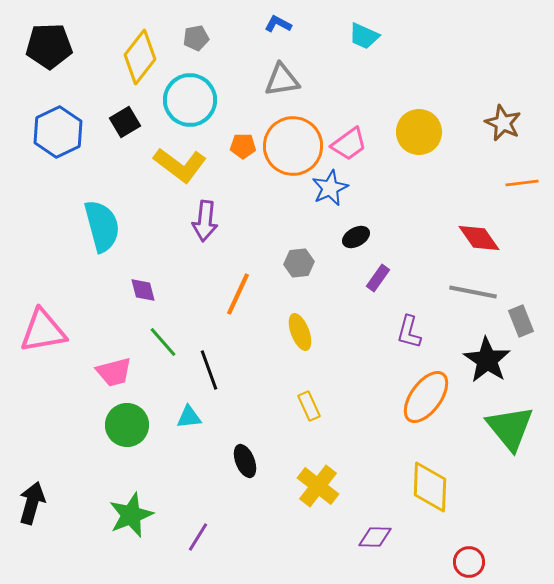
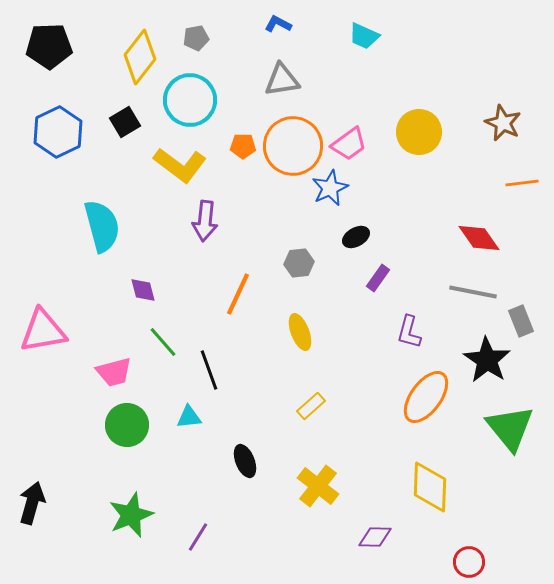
yellow rectangle at (309, 406): moved 2 px right; rotated 72 degrees clockwise
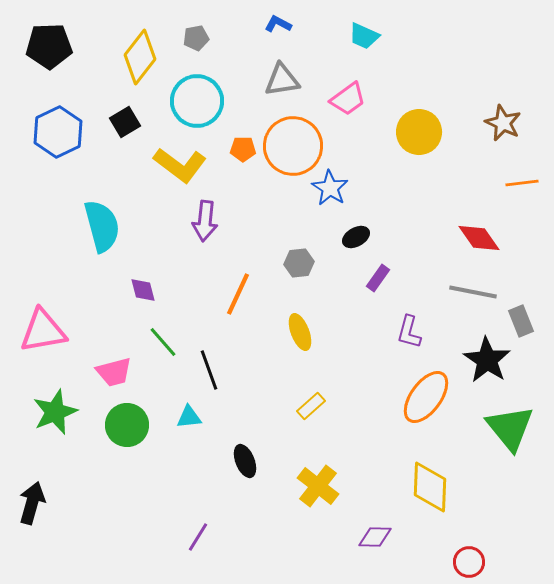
cyan circle at (190, 100): moved 7 px right, 1 px down
pink trapezoid at (349, 144): moved 1 px left, 45 px up
orange pentagon at (243, 146): moved 3 px down
blue star at (330, 188): rotated 15 degrees counterclockwise
green star at (131, 515): moved 76 px left, 103 px up
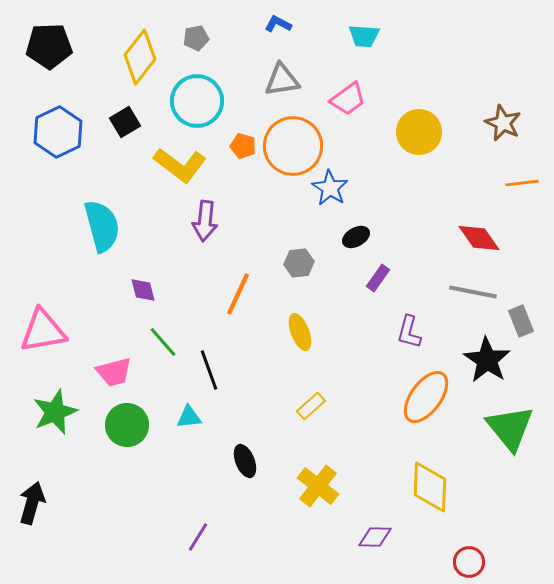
cyan trapezoid at (364, 36): rotated 20 degrees counterclockwise
orange pentagon at (243, 149): moved 3 px up; rotated 15 degrees clockwise
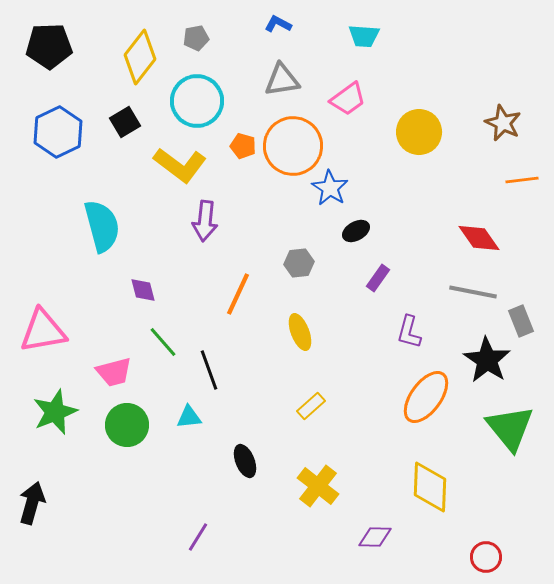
orange line at (522, 183): moved 3 px up
black ellipse at (356, 237): moved 6 px up
red circle at (469, 562): moved 17 px right, 5 px up
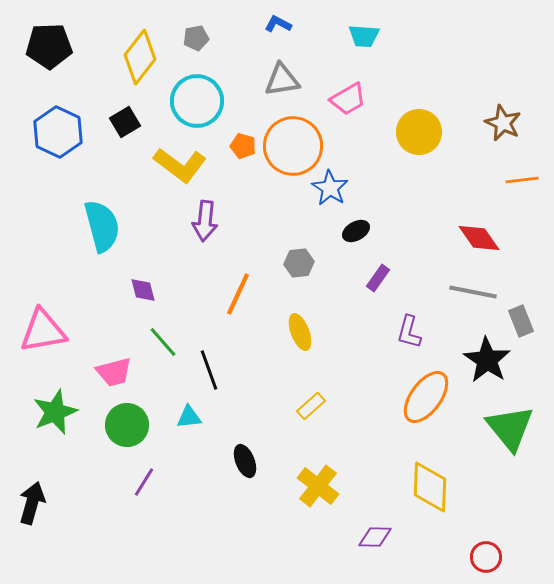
pink trapezoid at (348, 99): rotated 6 degrees clockwise
blue hexagon at (58, 132): rotated 9 degrees counterclockwise
purple line at (198, 537): moved 54 px left, 55 px up
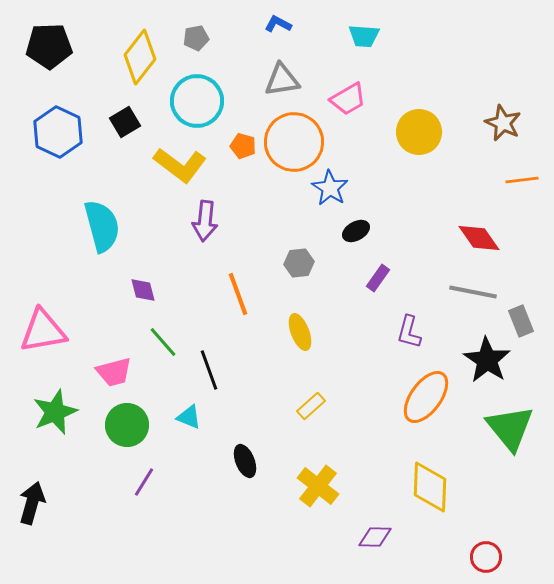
orange circle at (293, 146): moved 1 px right, 4 px up
orange line at (238, 294): rotated 45 degrees counterclockwise
cyan triangle at (189, 417): rotated 28 degrees clockwise
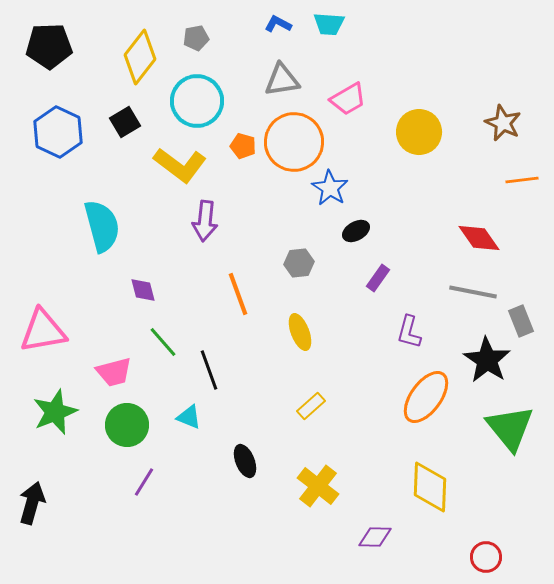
cyan trapezoid at (364, 36): moved 35 px left, 12 px up
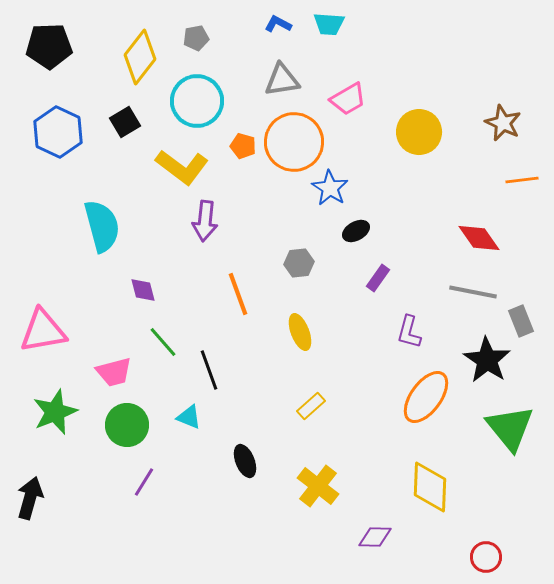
yellow L-shape at (180, 165): moved 2 px right, 2 px down
black arrow at (32, 503): moved 2 px left, 5 px up
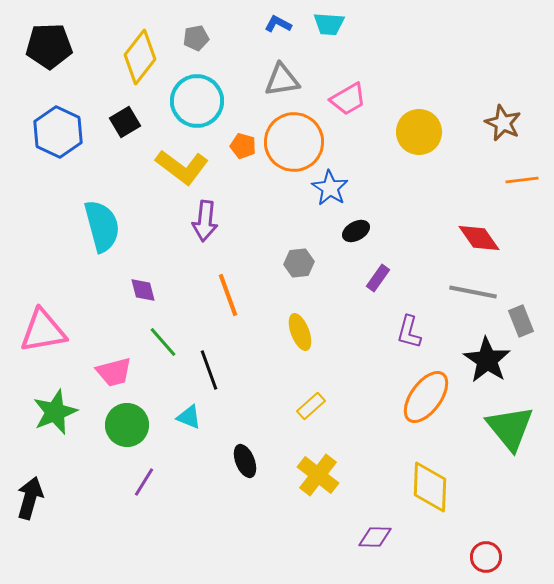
orange line at (238, 294): moved 10 px left, 1 px down
yellow cross at (318, 486): moved 11 px up
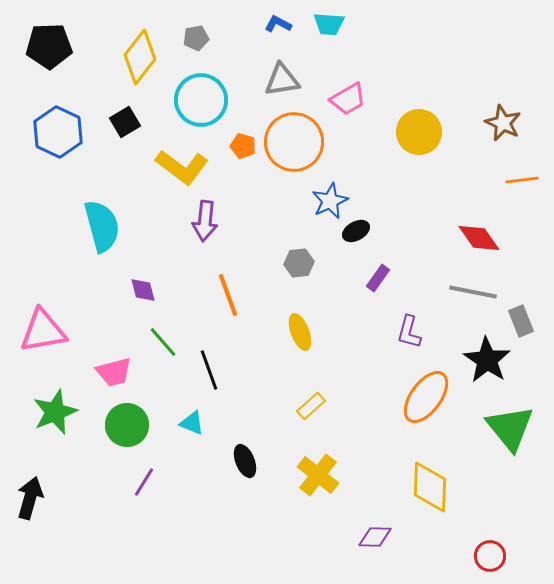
cyan circle at (197, 101): moved 4 px right, 1 px up
blue star at (330, 188): moved 13 px down; rotated 15 degrees clockwise
cyan triangle at (189, 417): moved 3 px right, 6 px down
red circle at (486, 557): moved 4 px right, 1 px up
